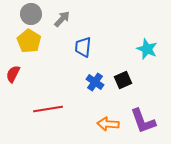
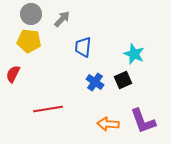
yellow pentagon: rotated 25 degrees counterclockwise
cyan star: moved 13 px left, 5 px down
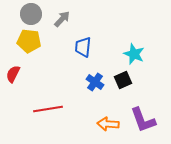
purple L-shape: moved 1 px up
